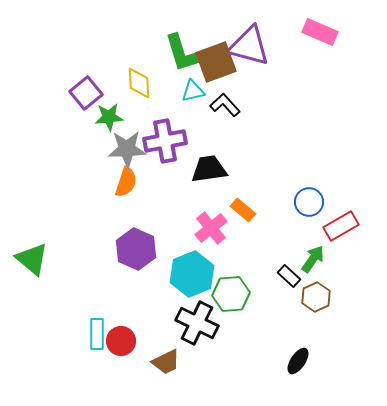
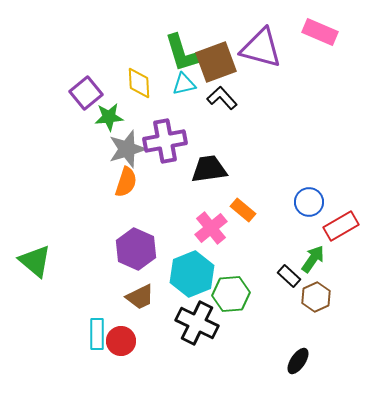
purple triangle: moved 12 px right, 2 px down
cyan triangle: moved 9 px left, 7 px up
black L-shape: moved 3 px left, 7 px up
gray star: rotated 15 degrees counterclockwise
green triangle: moved 3 px right, 2 px down
brown trapezoid: moved 26 px left, 65 px up
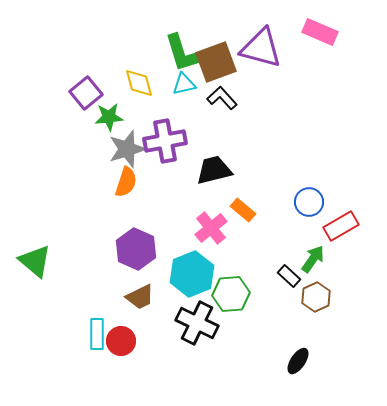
yellow diamond: rotated 12 degrees counterclockwise
black trapezoid: moved 5 px right, 1 px down; rotated 6 degrees counterclockwise
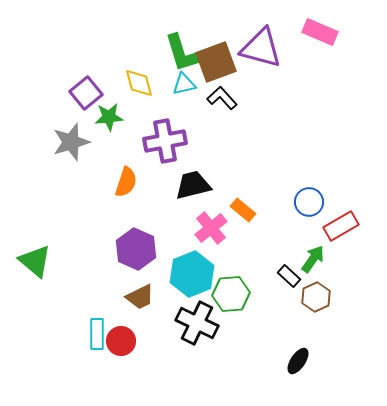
gray star: moved 56 px left, 7 px up
black trapezoid: moved 21 px left, 15 px down
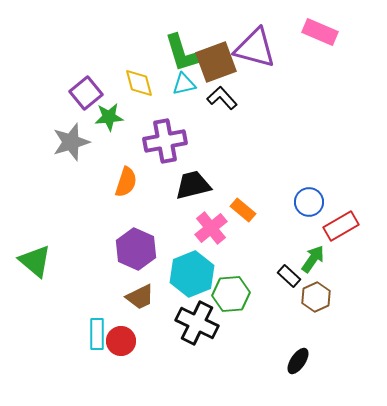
purple triangle: moved 6 px left
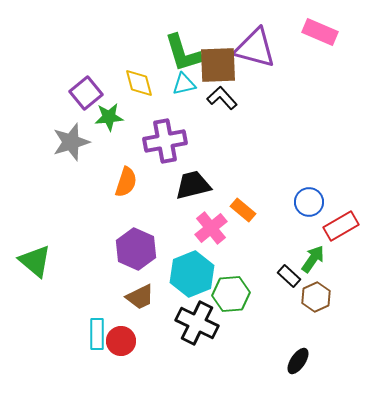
brown square: moved 2 px right, 3 px down; rotated 18 degrees clockwise
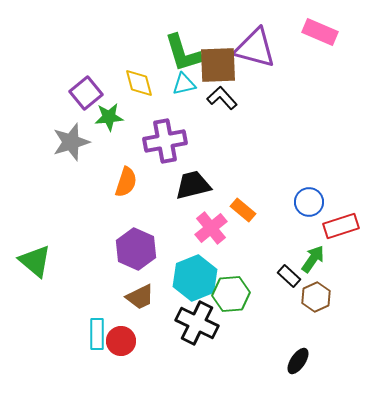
red rectangle: rotated 12 degrees clockwise
cyan hexagon: moved 3 px right, 4 px down
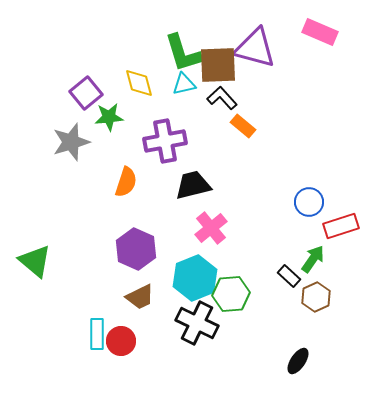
orange rectangle: moved 84 px up
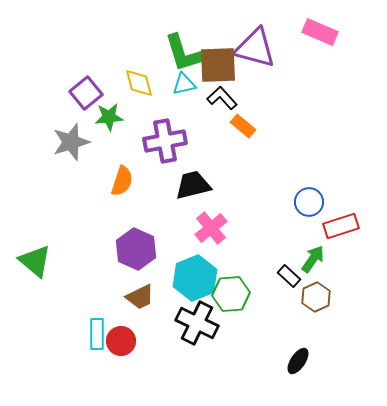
orange semicircle: moved 4 px left, 1 px up
